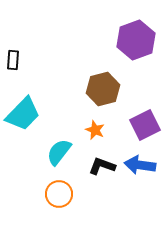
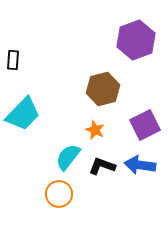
cyan semicircle: moved 9 px right, 5 px down
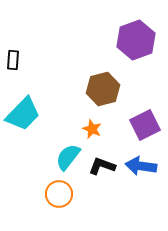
orange star: moved 3 px left, 1 px up
blue arrow: moved 1 px right, 1 px down
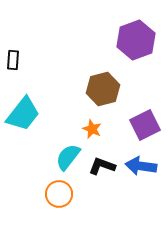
cyan trapezoid: rotated 6 degrees counterclockwise
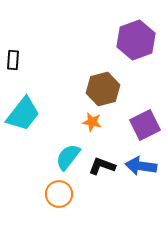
orange star: moved 7 px up; rotated 12 degrees counterclockwise
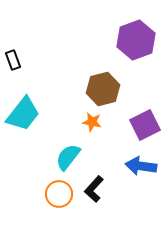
black rectangle: rotated 24 degrees counterclockwise
black L-shape: moved 8 px left, 23 px down; rotated 68 degrees counterclockwise
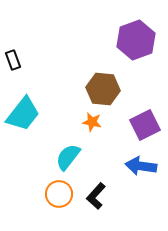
brown hexagon: rotated 20 degrees clockwise
black L-shape: moved 2 px right, 7 px down
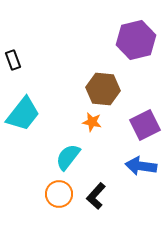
purple hexagon: rotated 6 degrees clockwise
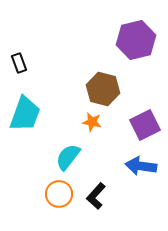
black rectangle: moved 6 px right, 3 px down
brown hexagon: rotated 8 degrees clockwise
cyan trapezoid: moved 2 px right; rotated 18 degrees counterclockwise
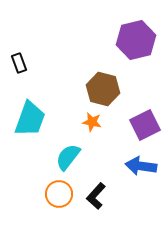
cyan trapezoid: moved 5 px right, 5 px down
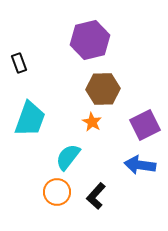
purple hexagon: moved 46 px left
brown hexagon: rotated 16 degrees counterclockwise
orange star: rotated 18 degrees clockwise
blue arrow: moved 1 px left, 1 px up
orange circle: moved 2 px left, 2 px up
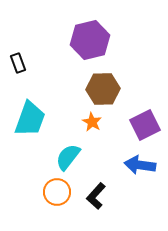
black rectangle: moved 1 px left
